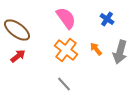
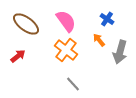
pink semicircle: moved 3 px down
brown ellipse: moved 9 px right, 6 px up
orange arrow: moved 3 px right, 9 px up
gray line: moved 9 px right
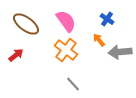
gray arrow: rotated 70 degrees clockwise
red arrow: moved 2 px left, 1 px up
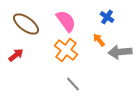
blue cross: moved 2 px up
